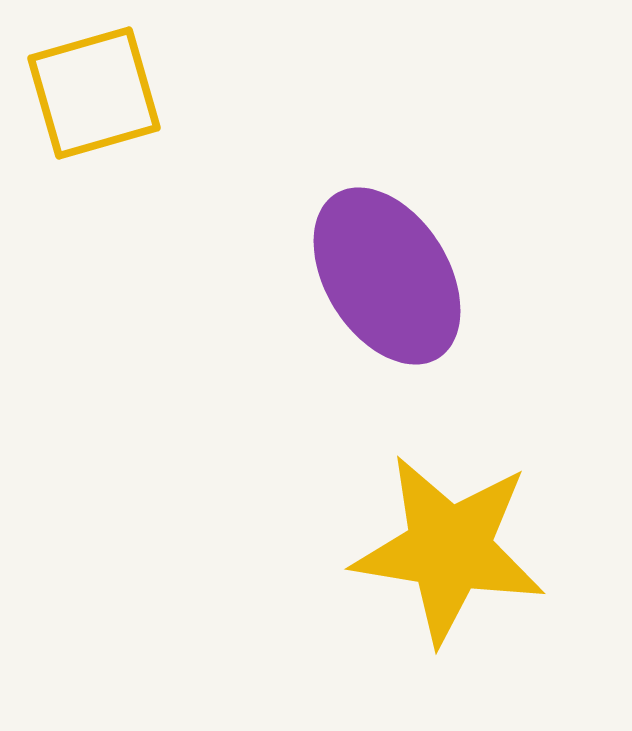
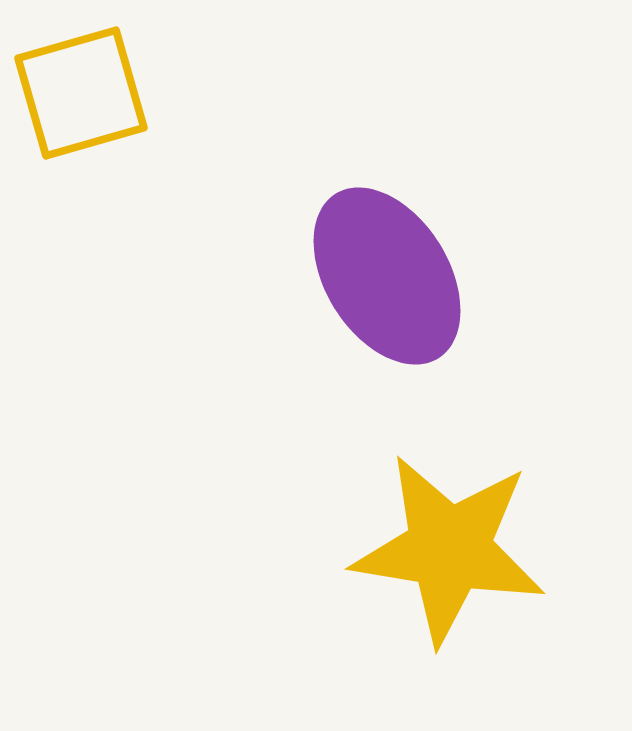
yellow square: moved 13 px left
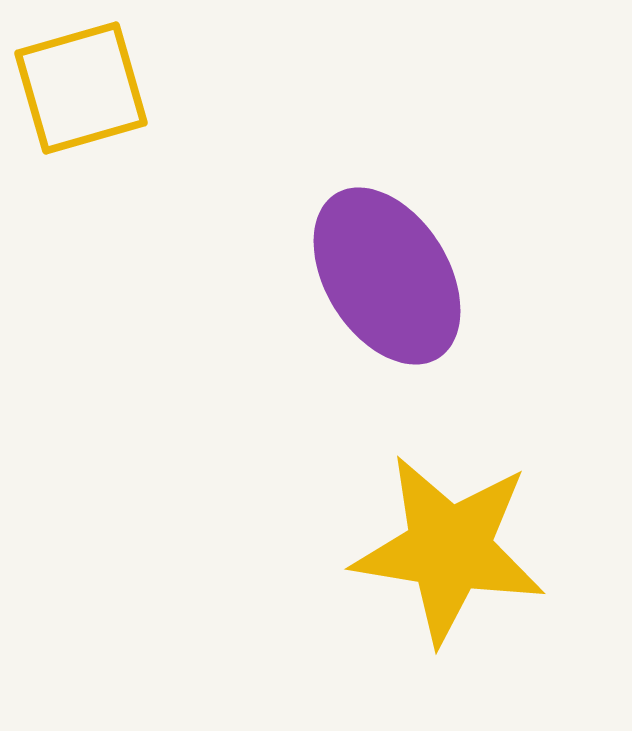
yellow square: moved 5 px up
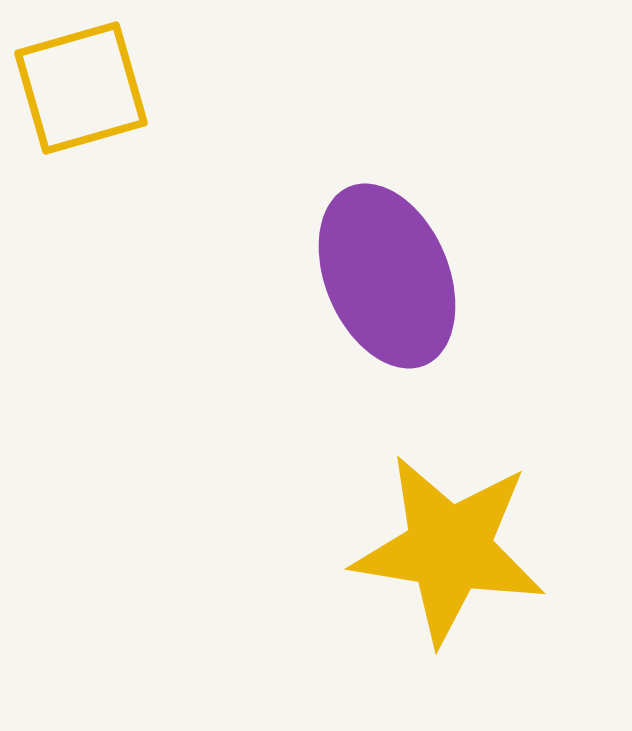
purple ellipse: rotated 9 degrees clockwise
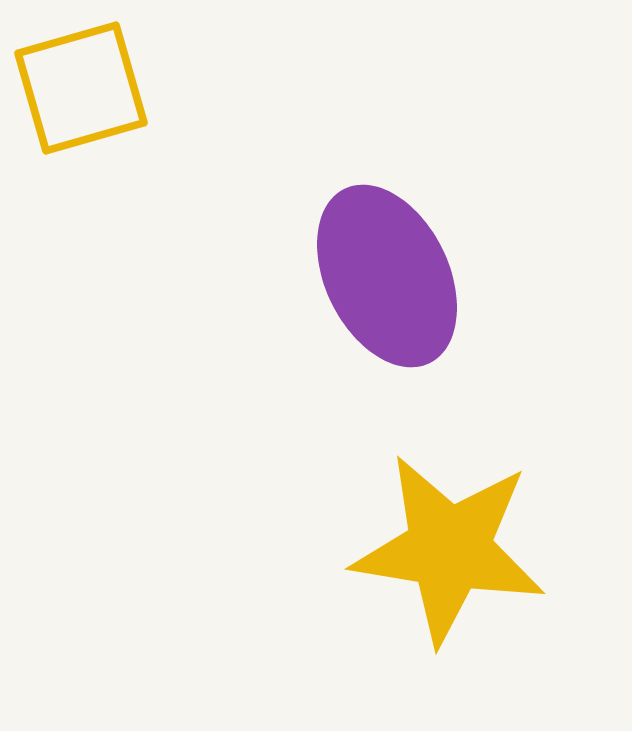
purple ellipse: rotated 3 degrees counterclockwise
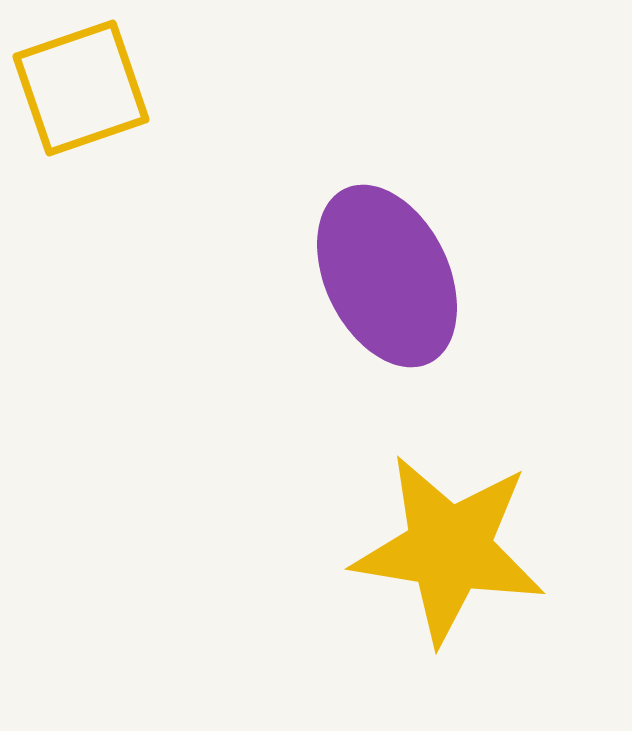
yellow square: rotated 3 degrees counterclockwise
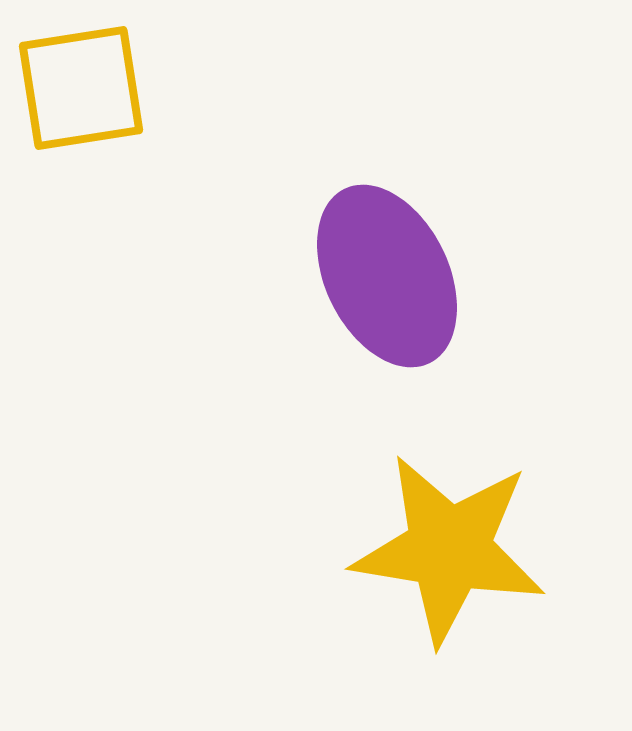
yellow square: rotated 10 degrees clockwise
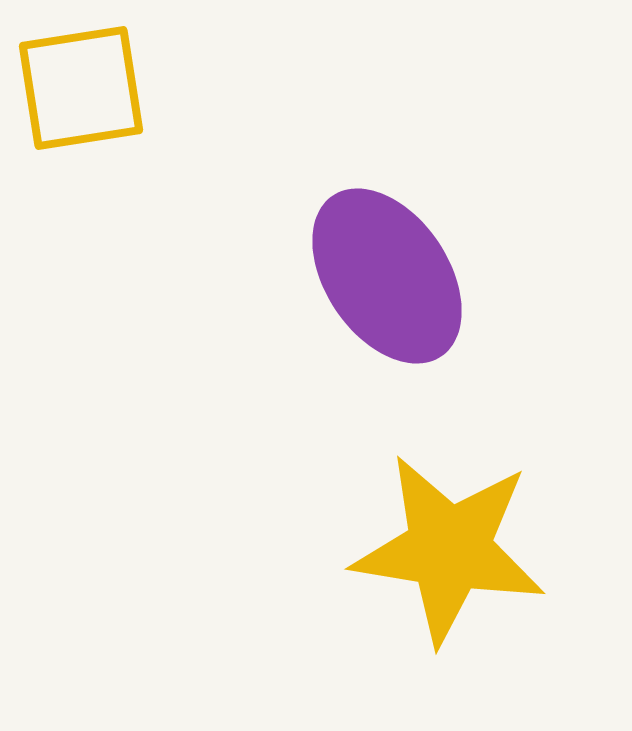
purple ellipse: rotated 8 degrees counterclockwise
